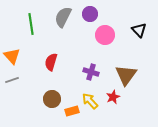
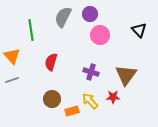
green line: moved 6 px down
pink circle: moved 5 px left
red star: rotated 24 degrees clockwise
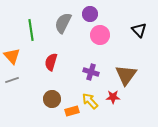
gray semicircle: moved 6 px down
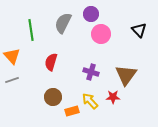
purple circle: moved 1 px right
pink circle: moved 1 px right, 1 px up
brown circle: moved 1 px right, 2 px up
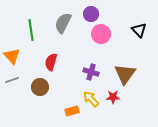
brown triangle: moved 1 px left, 1 px up
brown circle: moved 13 px left, 10 px up
yellow arrow: moved 1 px right, 2 px up
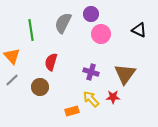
black triangle: rotated 21 degrees counterclockwise
gray line: rotated 24 degrees counterclockwise
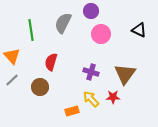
purple circle: moved 3 px up
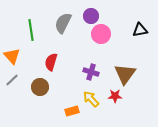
purple circle: moved 5 px down
black triangle: moved 1 px right; rotated 35 degrees counterclockwise
red star: moved 2 px right, 1 px up
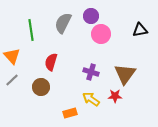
brown circle: moved 1 px right
yellow arrow: rotated 12 degrees counterclockwise
orange rectangle: moved 2 px left, 2 px down
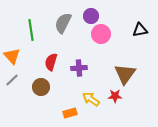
purple cross: moved 12 px left, 4 px up; rotated 21 degrees counterclockwise
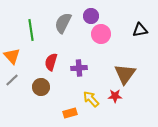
yellow arrow: rotated 12 degrees clockwise
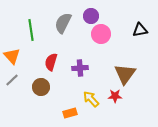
purple cross: moved 1 px right
